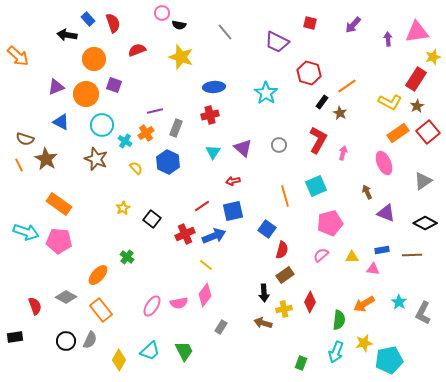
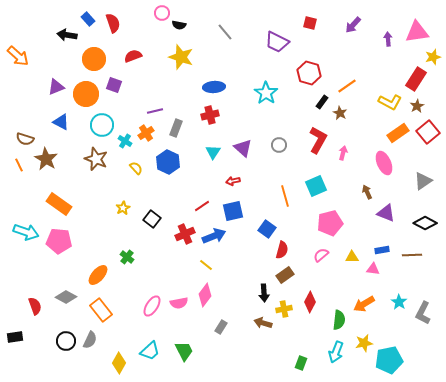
red semicircle at (137, 50): moved 4 px left, 6 px down
yellow diamond at (119, 360): moved 3 px down
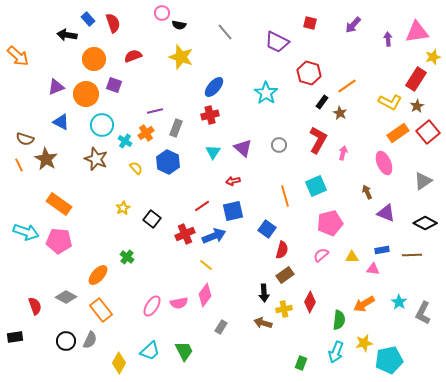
blue ellipse at (214, 87): rotated 45 degrees counterclockwise
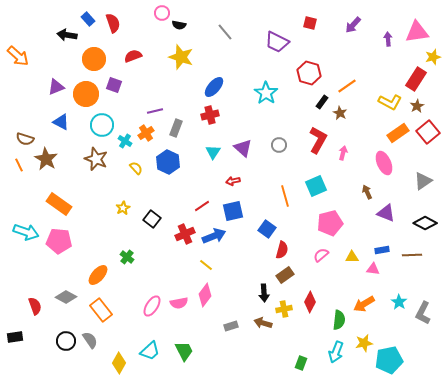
gray rectangle at (221, 327): moved 10 px right, 1 px up; rotated 40 degrees clockwise
gray semicircle at (90, 340): rotated 60 degrees counterclockwise
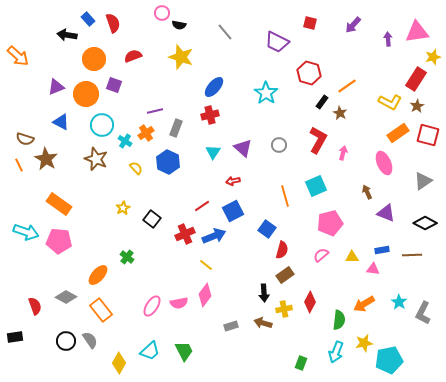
red square at (428, 132): moved 3 px down; rotated 35 degrees counterclockwise
blue square at (233, 211): rotated 15 degrees counterclockwise
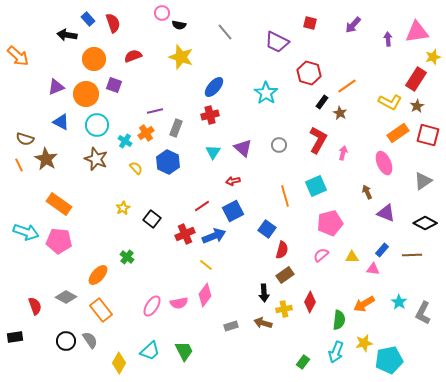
cyan circle at (102, 125): moved 5 px left
blue rectangle at (382, 250): rotated 40 degrees counterclockwise
green rectangle at (301, 363): moved 2 px right, 1 px up; rotated 16 degrees clockwise
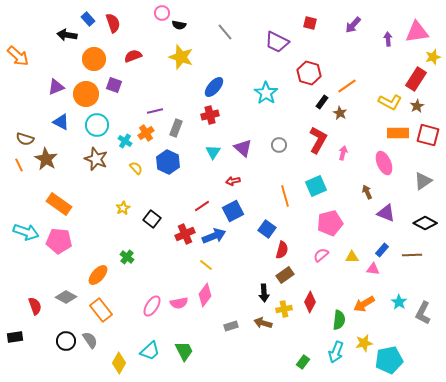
orange rectangle at (398, 133): rotated 35 degrees clockwise
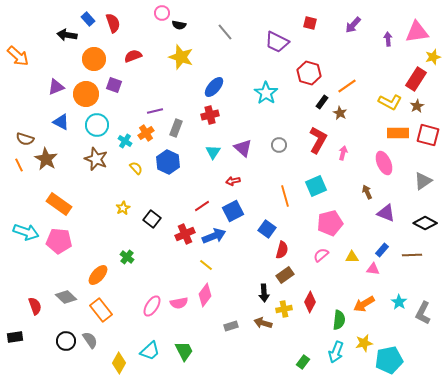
gray diamond at (66, 297): rotated 15 degrees clockwise
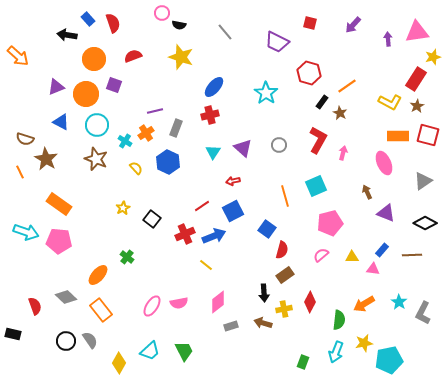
orange rectangle at (398, 133): moved 3 px down
orange line at (19, 165): moved 1 px right, 7 px down
pink diamond at (205, 295): moved 13 px right, 7 px down; rotated 15 degrees clockwise
black rectangle at (15, 337): moved 2 px left, 3 px up; rotated 21 degrees clockwise
green rectangle at (303, 362): rotated 16 degrees counterclockwise
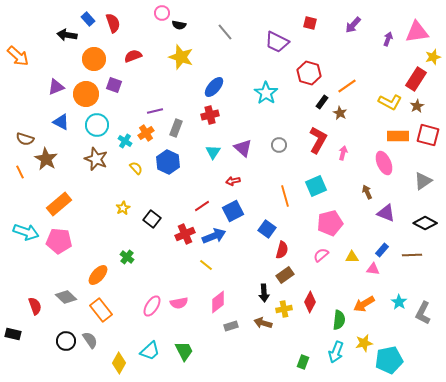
purple arrow at (388, 39): rotated 24 degrees clockwise
orange rectangle at (59, 204): rotated 75 degrees counterclockwise
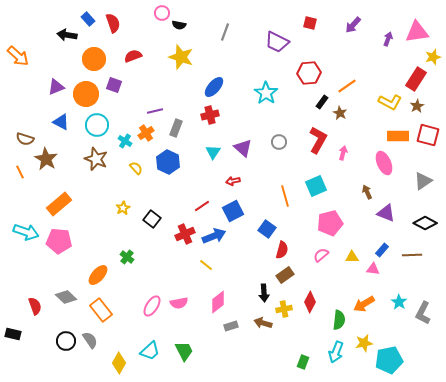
gray line at (225, 32): rotated 60 degrees clockwise
red hexagon at (309, 73): rotated 20 degrees counterclockwise
gray circle at (279, 145): moved 3 px up
